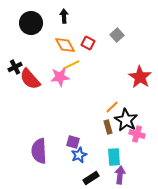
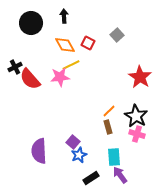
orange line: moved 3 px left, 4 px down
black star: moved 10 px right, 4 px up
purple square: rotated 24 degrees clockwise
purple arrow: rotated 42 degrees counterclockwise
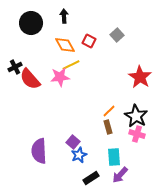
red square: moved 1 px right, 2 px up
purple arrow: rotated 102 degrees counterclockwise
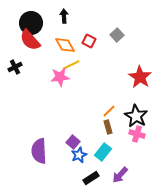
red semicircle: moved 39 px up
cyan rectangle: moved 11 px left, 5 px up; rotated 42 degrees clockwise
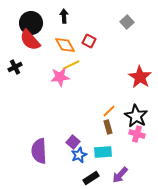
gray square: moved 10 px right, 13 px up
cyan rectangle: rotated 48 degrees clockwise
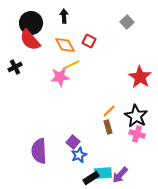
cyan rectangle: moved 21 px down
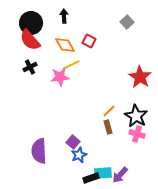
black cross: moved 15 px right
black rectangle: rotated 14 degrees clockwise
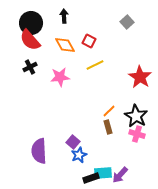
yellow line: moved 24 px right
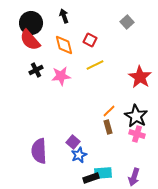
black arrow: rotated 16 degrees counterclockwise
red square: moved 1 px right, 1 px up
orange diamond: moved 1 px left; rotated 15 degrees clockwise
black cross: moved 6 px right, 3 px down
pink star: moved 1 px right, 1 px up
purple arrow: moved 14 px right, 2 px down; rotated 24 degrees counterclockwise
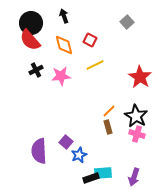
purple square: moved 7 px left
